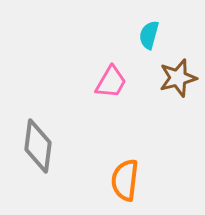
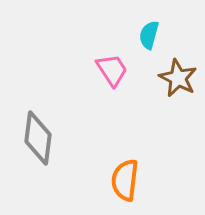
brown star: rotated 30 degrees counterclockwise
pink trapezoid: moved 1 px right, 12 px up; rotated 63 degrees counterclockwise
gray diamond: moved 8 px up
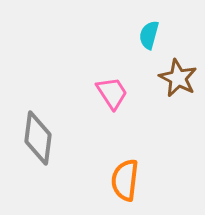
pink trapezoid: moved 23 px down
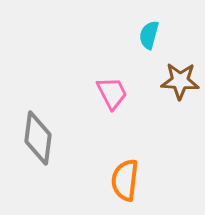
brown star: moved 2 px right, 3 px down; rotated 24 degrees counterclockwise
pink trapezoid: rotated 6 degrees clockwise
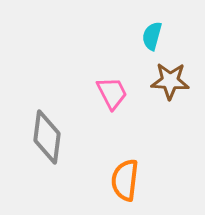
cyan semicircle: moved 3 px right, 1 px down
brown star: moved 10 px left
gray diamond: moved 9 px right, 1 px up
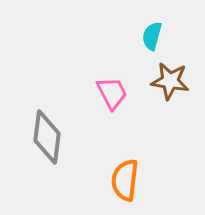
brown star: rotated 6 degrees clockwise
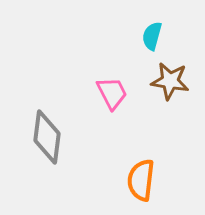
orange semicircle: moved 16 px right
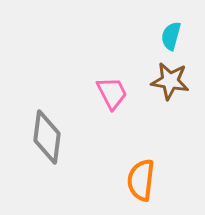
cyan semicircle: moved 19 px right
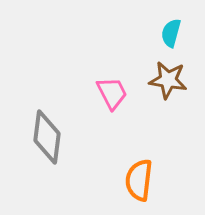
cyan semicircle: moved 3 px up
brown star: moved 2 px left, 1 px up
orange semicircle: moved 2 px left
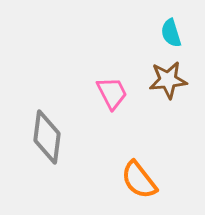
cyan semicircle: rotated 32 degrees counterclockwise
brown star: rotated 15 degrees counterclockwise
orange semicircle: rotated 45 degrees counterclockwise
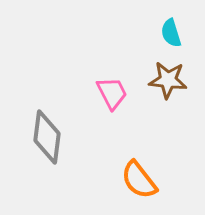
brown star: rotated 12 degrees clockwise
